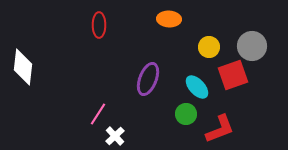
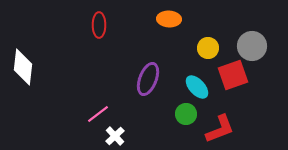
yellow circle: moved 1 px left, 1 px down
pink line: rotated 20 degrees clockwise
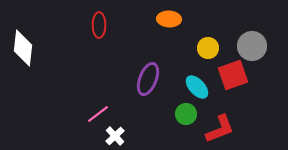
white diamond: moved 19 px up
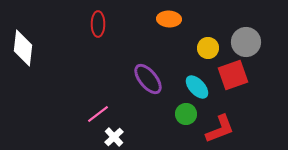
red ellipse: moved 1 px left, 1 px up
gray circle: moved 6 px left, 4 px up
purple ellipse: rotated 60 degrees counterclockwise
white cross: moved 1 px left, 1 px down
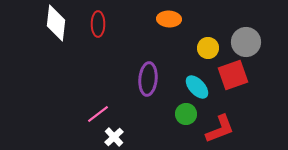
white diamond: moved 33 px right, 25 px up
purple ellipse: rotated 44 degrees clockwise
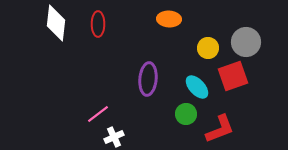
red square: moved 1 px down
white cross: rotated 18 degrees clockwise
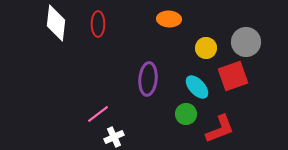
yellow circle: moved 2 px left
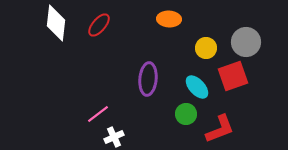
red ellipse: moved 1 px right, 1 px down; rotated 40 degrees clockwise
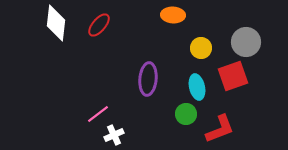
orange ellipse: moved 4 px right, 4 px up
yellow circle: moved 5 px left
cyan ellipse: rotated 30 degrees clockwise
white cross: moved 2 px up
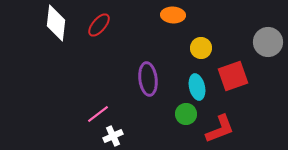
gray circle: moved 22 px right
purple ellipse: rotated 12 degrees counterclockwise
white cross: moved 1 px left, 1 px down
